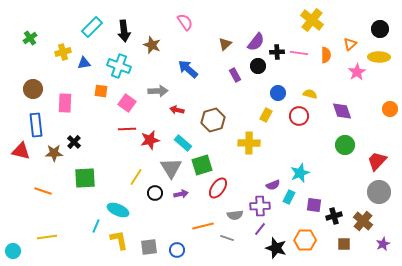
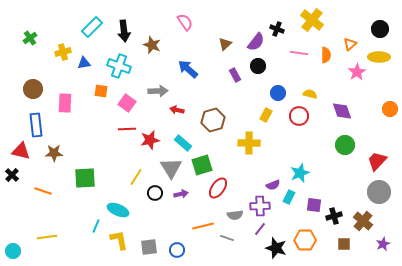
black cross at (277, 52): moved 23 px up; rotated 24 degrees clockwise
black cross at (74, 142): moved 62 px left, 33 px down
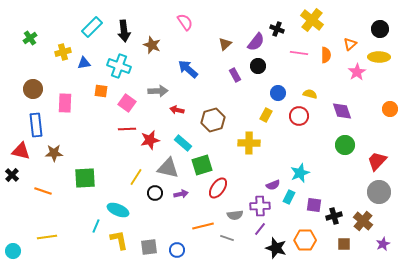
gray triangle at (171, 168): moved 3 px left; rotated 45 degrees counterclockwise
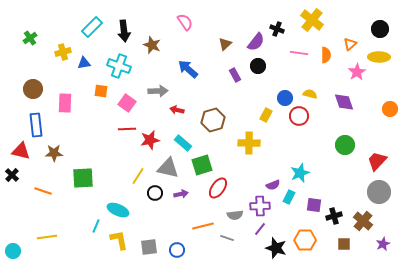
blue circle at (278, 93): moved 7 px right, 5 px down
purple diamond at (342, 111): moved 2 px right, 9 px up
yellow line at (136, 177): moved 2 px right, 1 px up
green square at (85, 178): moved 2 px left
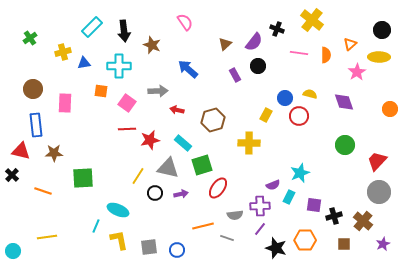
black circle at (380, 29): moved 2 px right, 1 px down
purple semicircle at (256, 42): moved 2 px left
cyan cross at (119, 66): rotated 20 degrees counterclockwise
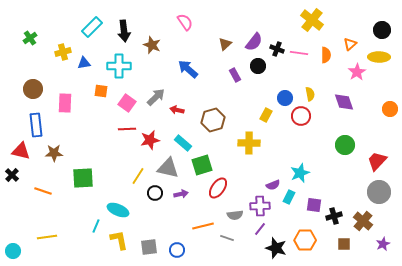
black cross at (277, 29): moved 20 px down
gray arrow at (158, 91): moved 2 px left, 6 px down; rotated 42 degrees counterclockwise
yellow semicircle at (310, 94): rotated 64 degrees clockwise
red circle at (299, 116): moved 2 px right
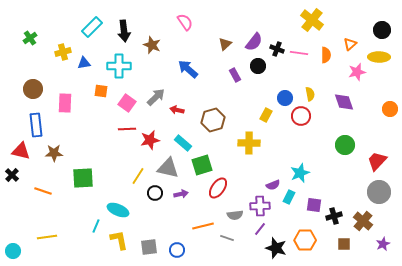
pink star at (357, 72): rotated 18 degrees clockwise
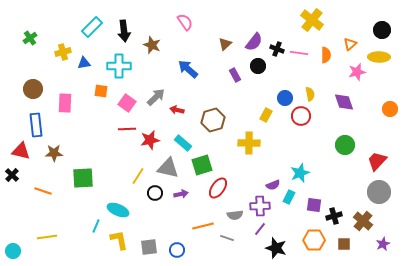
orange hexagon at (305, 240): moved 9 px right
